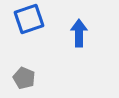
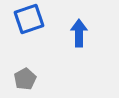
gray pentagon: moved 1 px right, 1 px down; rotated 20 degrees clockwise
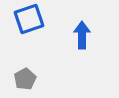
blue arrow: moved 3 px right, 2 px down
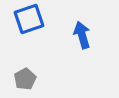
blue arrow: rotated 16 degrees counterclockwise
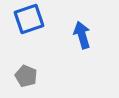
gray pentagon: moved 1 px right, 3 px up; rotated 20 degrees counterclockwise
